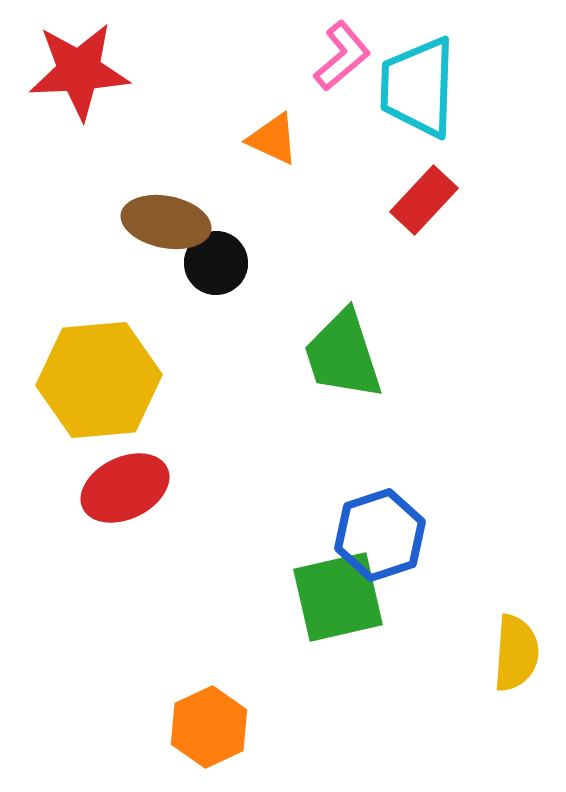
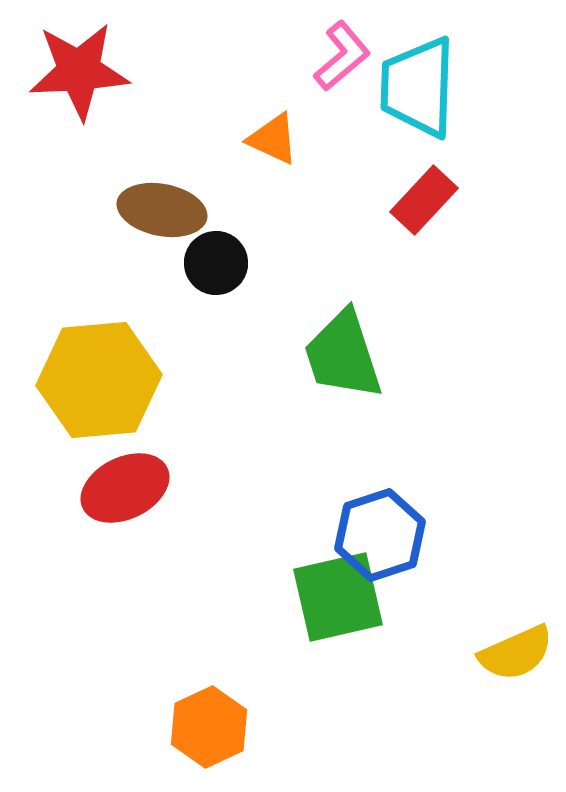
brown ellipse: moved 4 px left, 12 px up
yellow semicircle: rotated 62 degrees clockwise
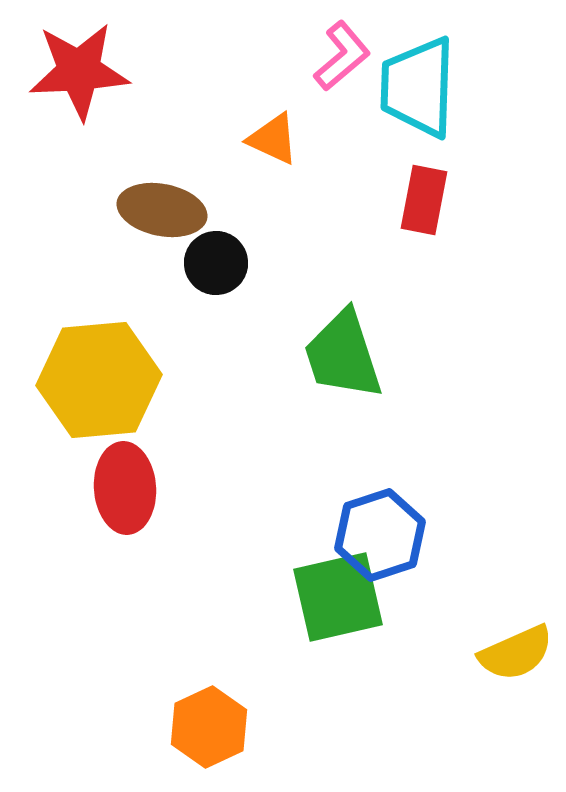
red rectangle: rotated 32 degrees counterclockwise
red ellipse: rotated 68 degrees counterclockwise
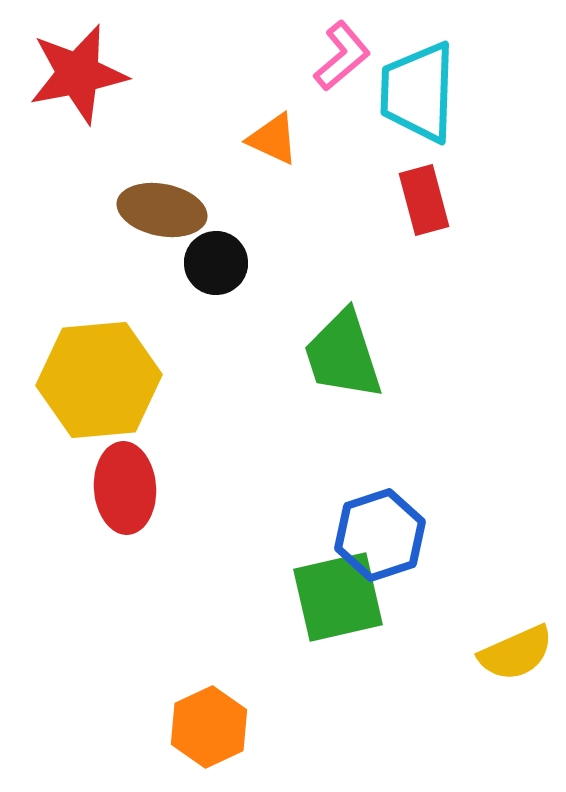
red star: moved 1 px left, 3 px down; rotated 8 degrees counterclockwise
cyan trapezoid: moved 5 px down
red rectangle: rotated 26 degrees counterclockwise
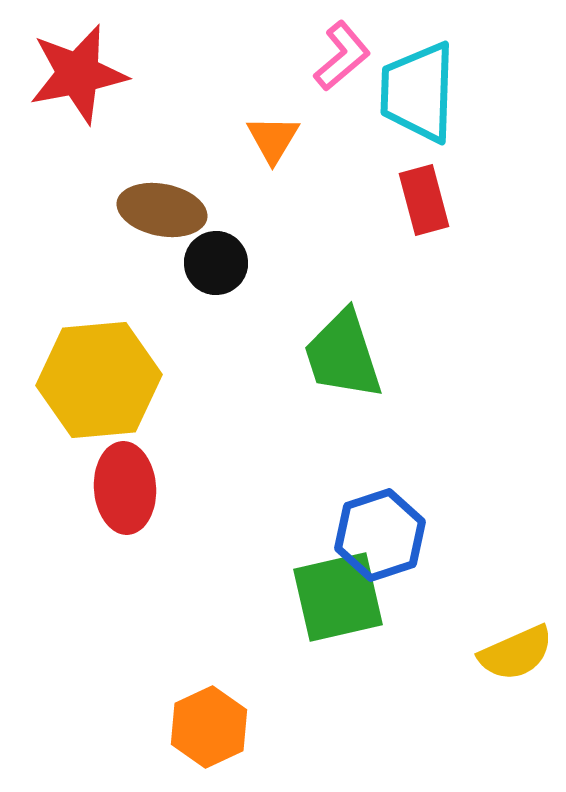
orange triangle: rotated 36 degrees clockwise
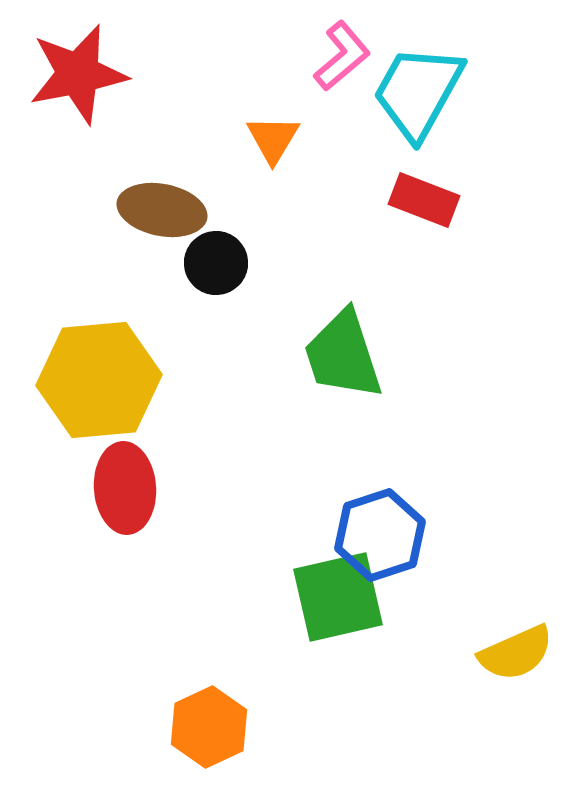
cyan trapezoid: rotated 27 degrees clockwise
red rectangle: rotated 54 degrees counterclockwise
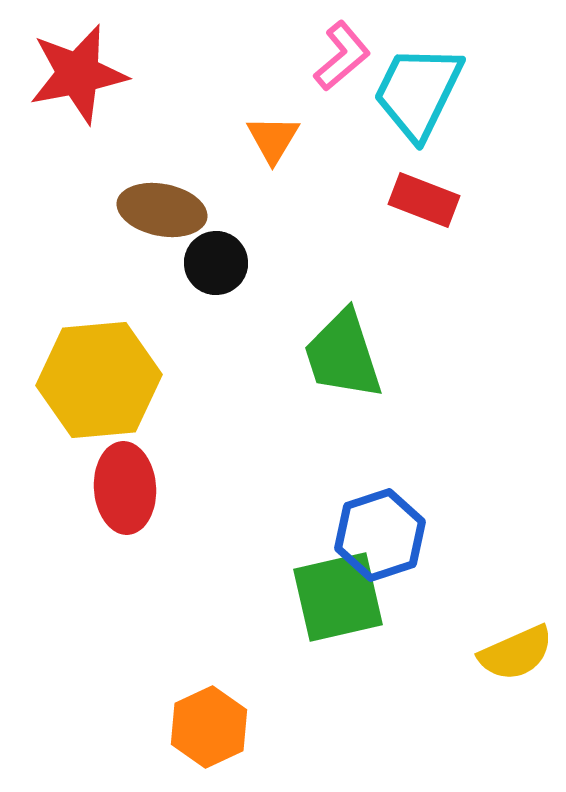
cyan trapezoid: rotated 3 degrees counterclockwise
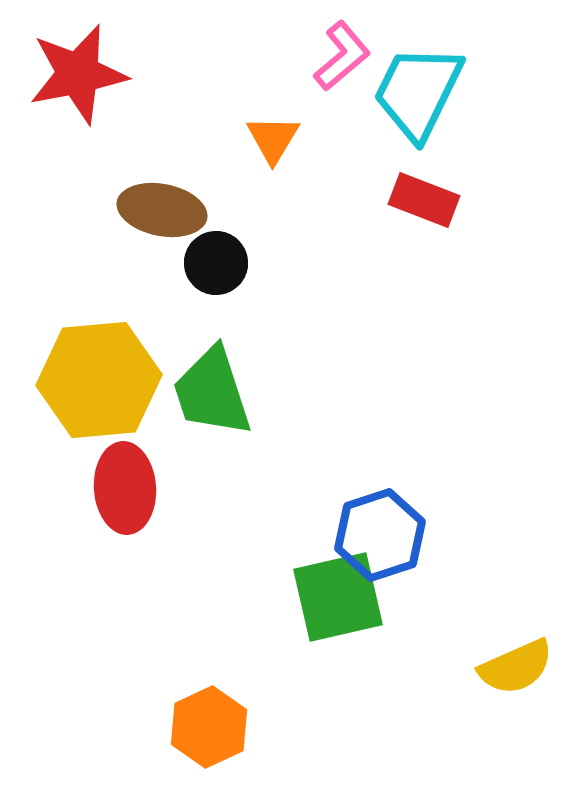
green trapezoid: moved 131 px left, 37 px down
yellow semicircle: moved 14 px down
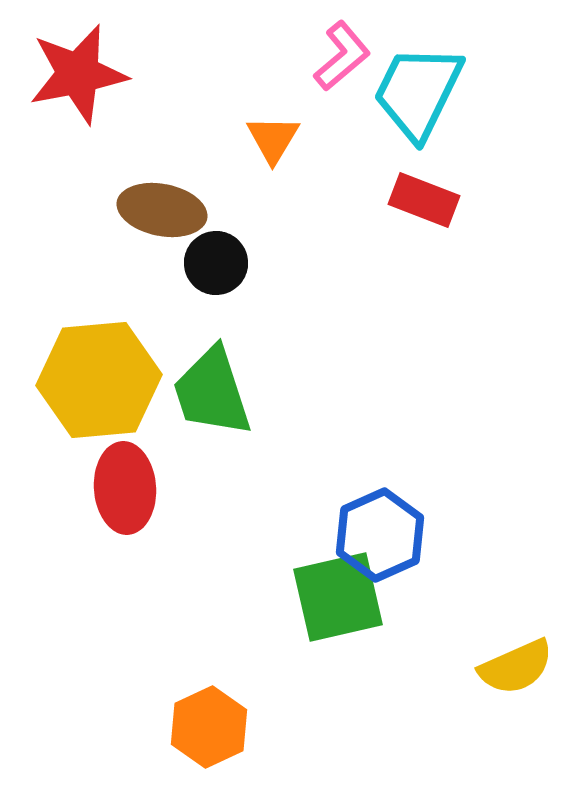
blue hexagon: rotated 6 degrees counterclockwise
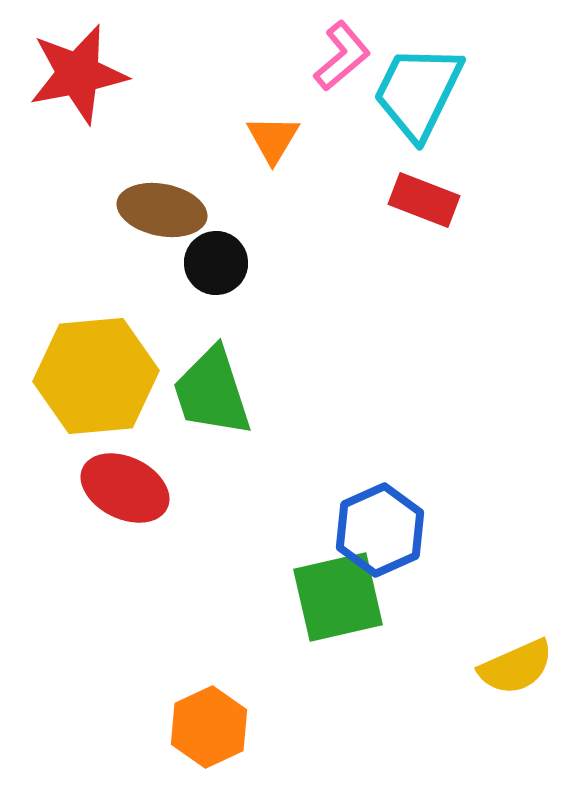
yellow hexagon: moved 3 px left, 4 px up
red ellipse: rotated 60 degrees counterclockwise
blue hexagon: moved 5 px up
